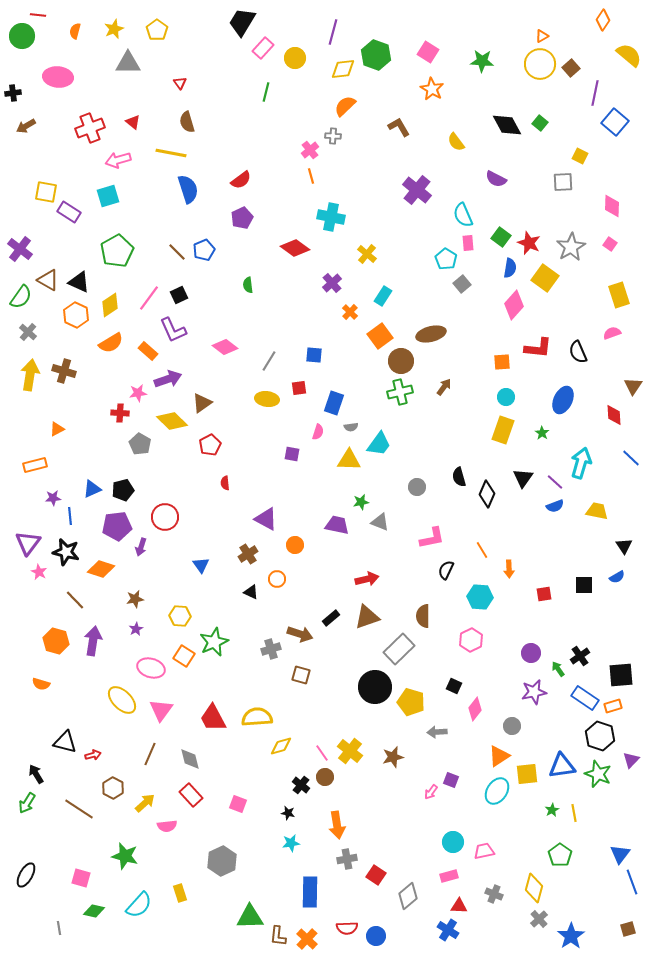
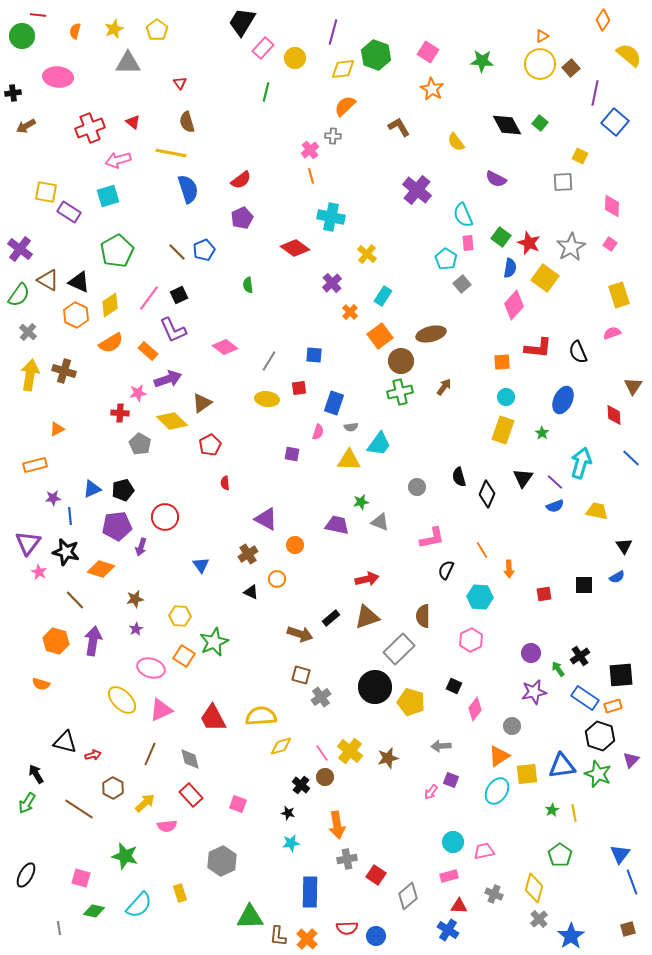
green semicircle at (21, 297): moved 2 px left, 2 px up
gray cross at (271, 649): moved 50 px right, 48 px down; rotated 18 degrees counterclockwise
pink triangle at (161, 710): rotated 30 degrees clockwise
yellow semicircle at (257, 717): moved 4 px right, 1 px up
gray arrow at (437, 732): moved 4 px right, 14 px down
brown star at (393, 757): moved 5 px left, 1 px down
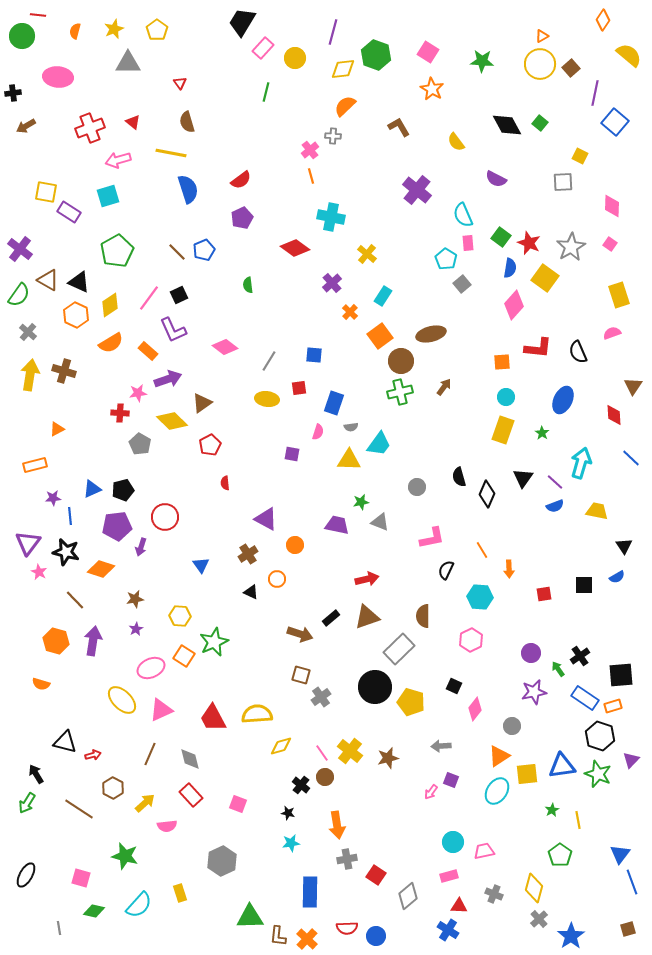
pink ellipse at (151, 668): rotated 40 degrees counterclockwise
yellow semicircle at (261, 716): moved 4 px left, 2 px up
yellow line at (574, 813): moved 4 px right, 7 px down
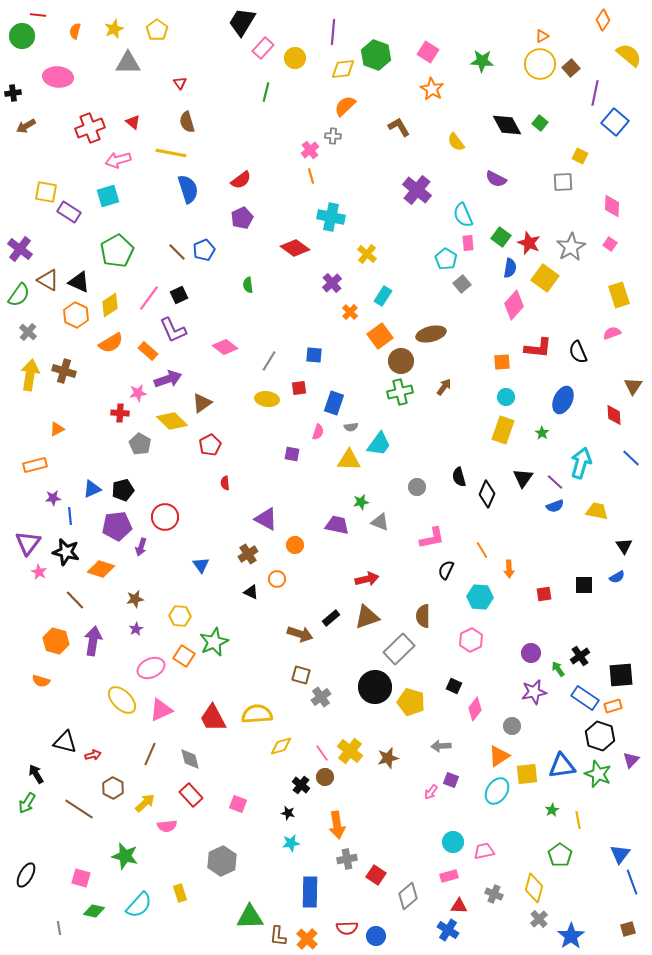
purple line at (333, 32): rotated 10 degrees counterclockwise
orange semicircle at (41, 684): moved 3 px up
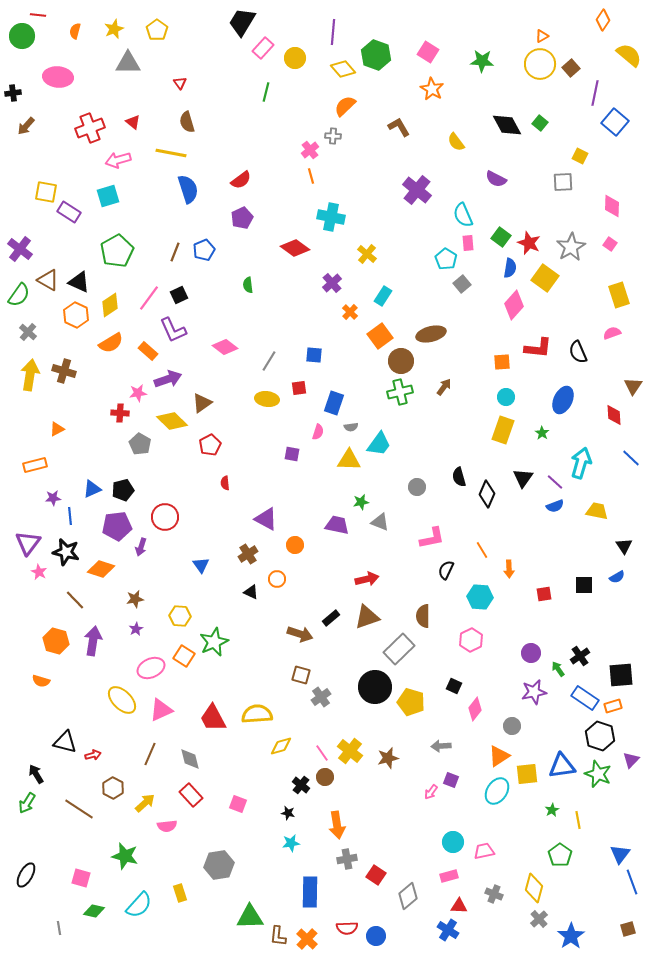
yellow diamond at (343, 69): rotated 55 degrees clockwise
brown arrow at (26, 126): rotated 18 degrees counterclockwise
brown line at (177, 252): moved 2 px left; rotated 66 degrees clockwise
gray hexagon at (222, 861): moved 3 px left, 4 px down; rotated 16 degrees clockwise
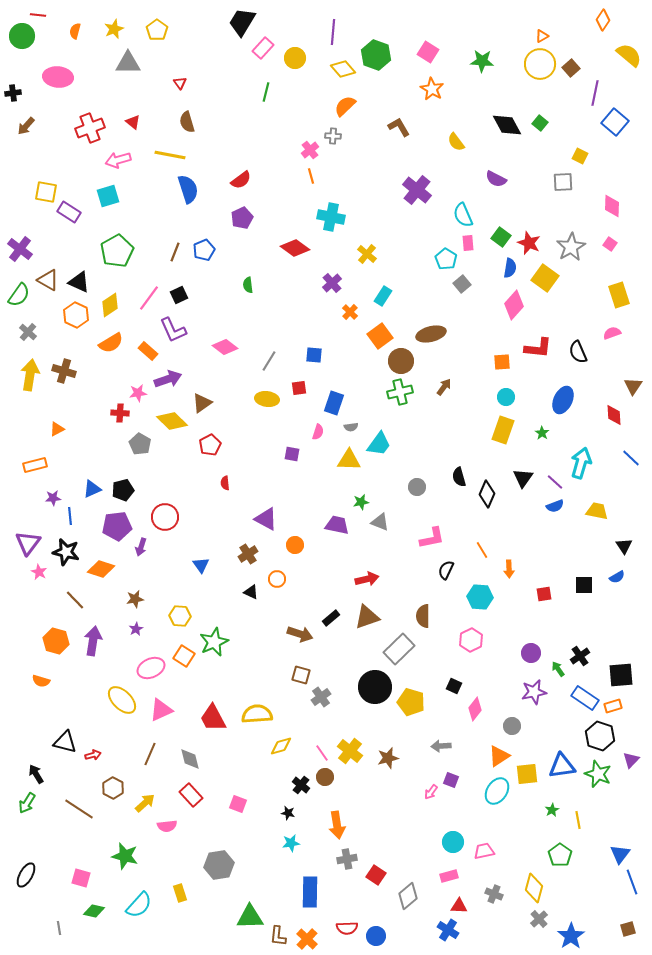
yellow line at (171, 153): moved 1 px left, 2 px down
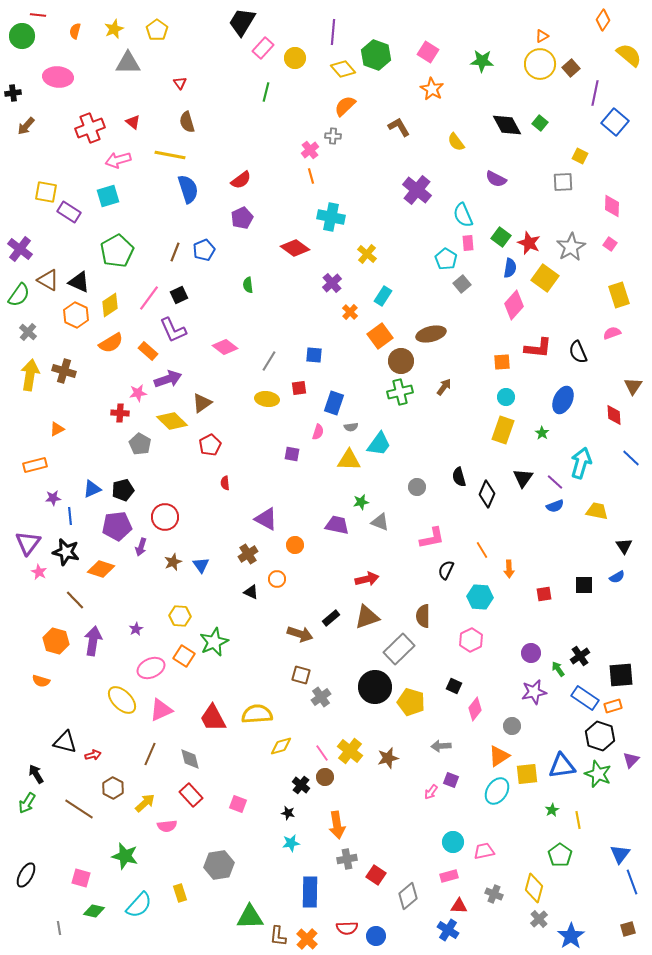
brown star at (135, 599): moved 38 px right, 37 px up; rotated 12 degrees counterclockwise
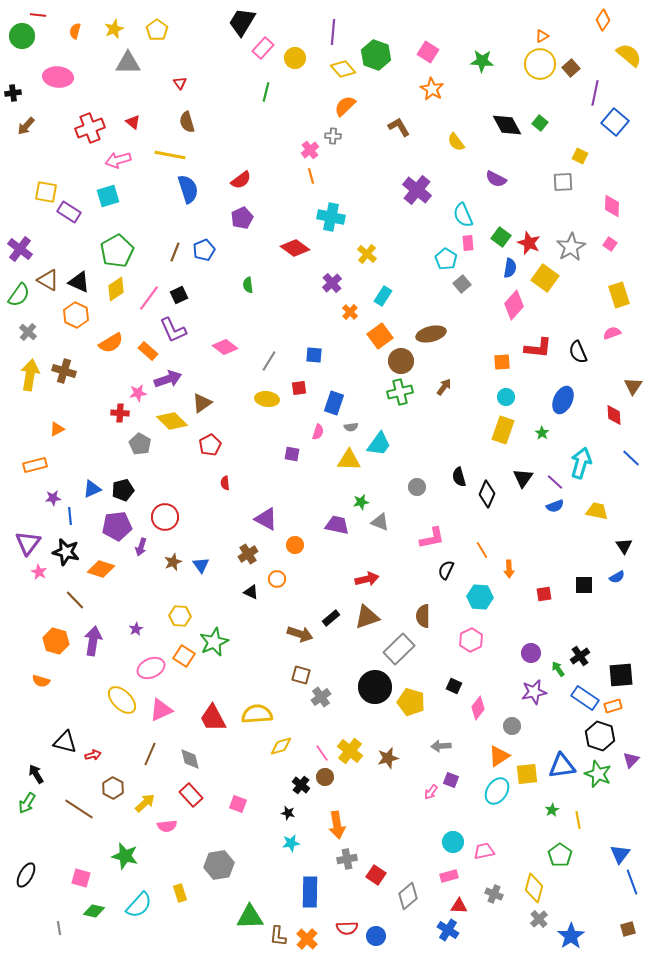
yellow diamond at (110, 305): moved 6 px right, 16 px up
pink diamond at (475, 709): moved 3 px right, 1 px up
